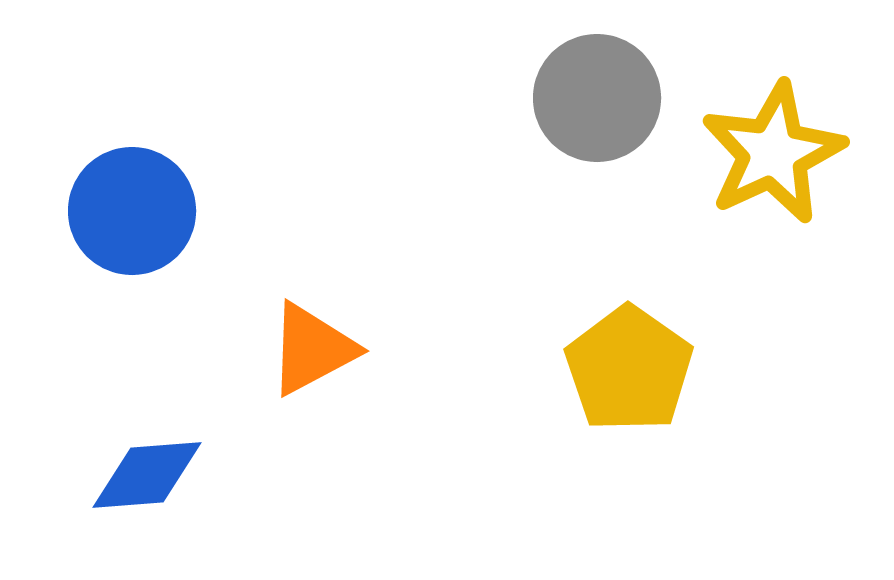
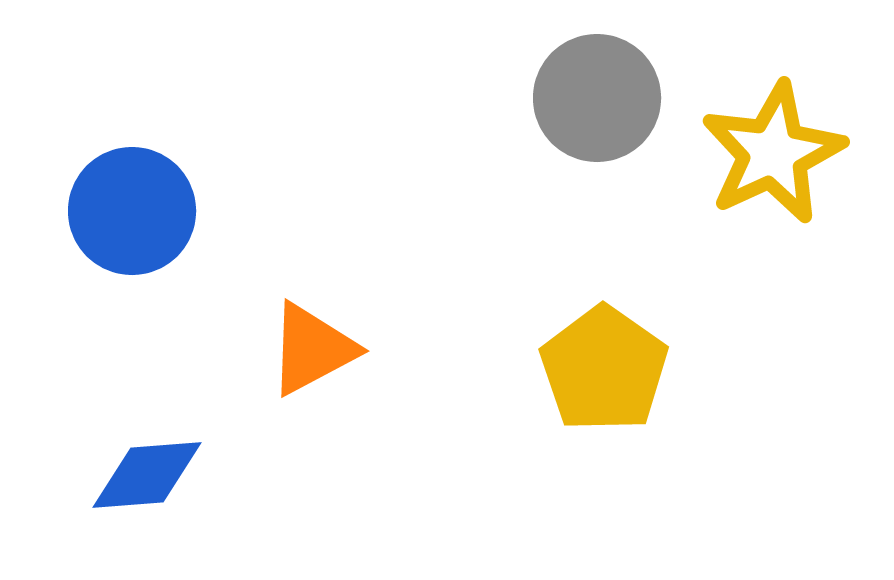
yellow pentagon: moved 25 px left
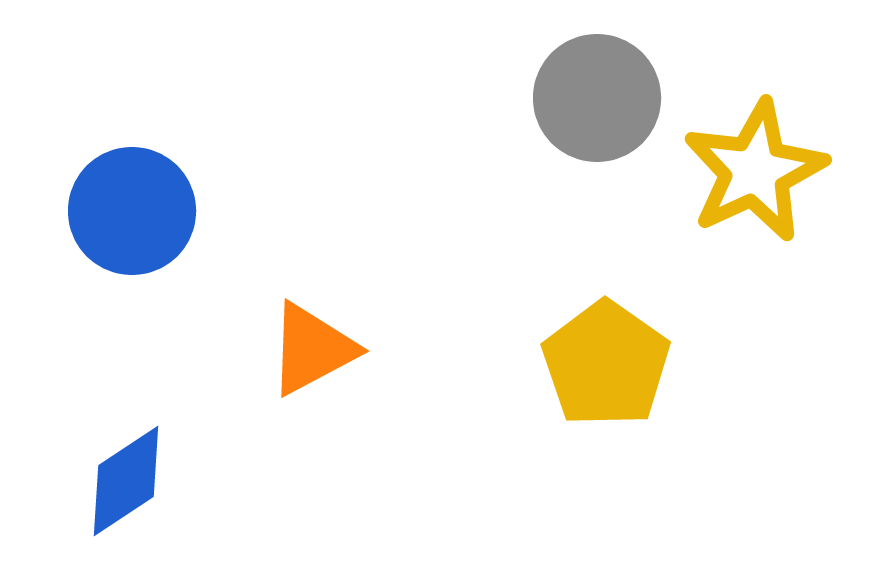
yellow star: moved 18 px left, 18 px down
yellow pentagon: moved 2 px right, 5 px up
blue diamond: moved 21 px left, 6 px down; rotated 29 degrees counterclockwise
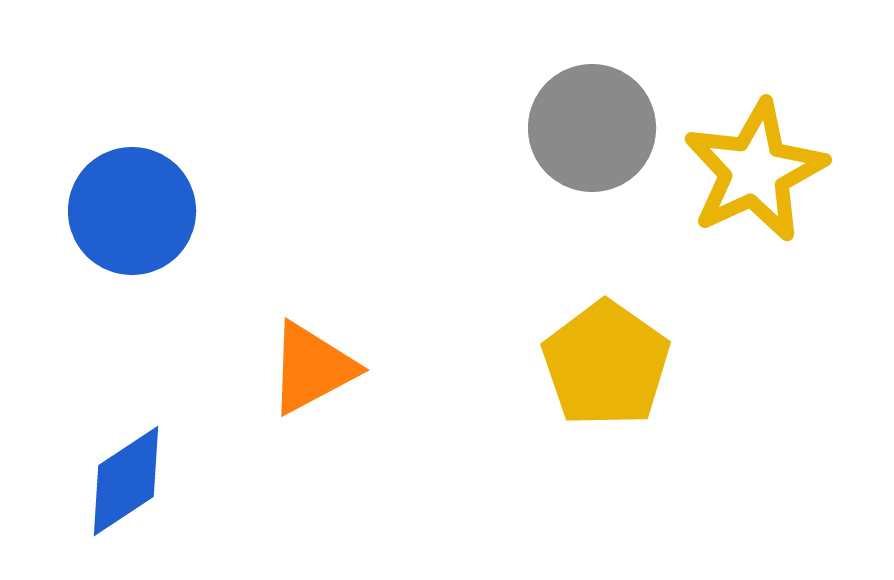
gray circle: moved 5 px left, 30 px down
orange triangle: moved 19 px down
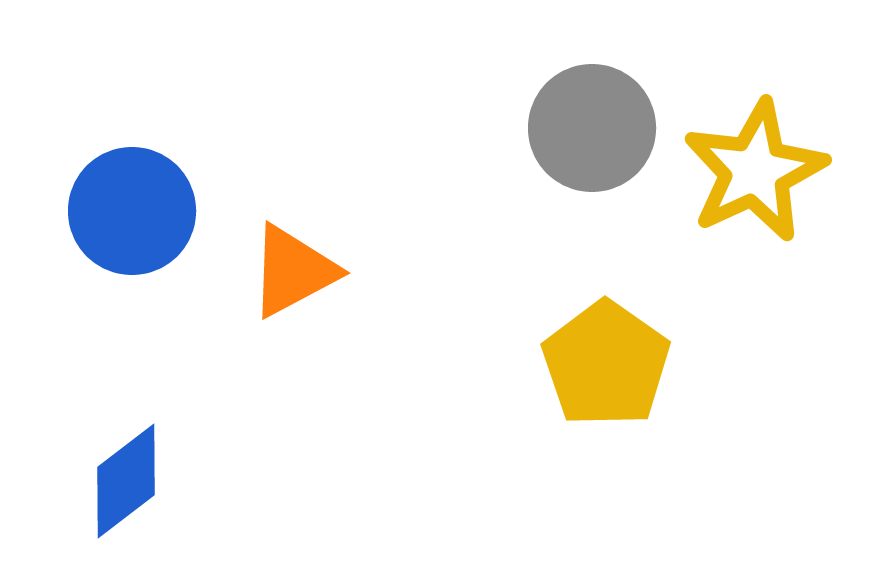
orange triangle: moved 19 px left, 97 px up
blue diamond: rotated 4 degrees counterclockwise
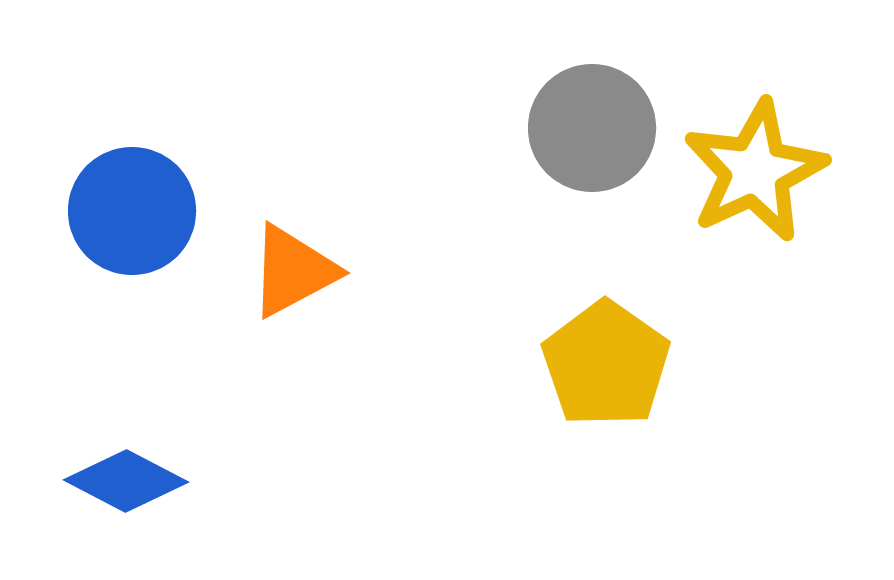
blue diamond: rotated 65 degrees clockwise
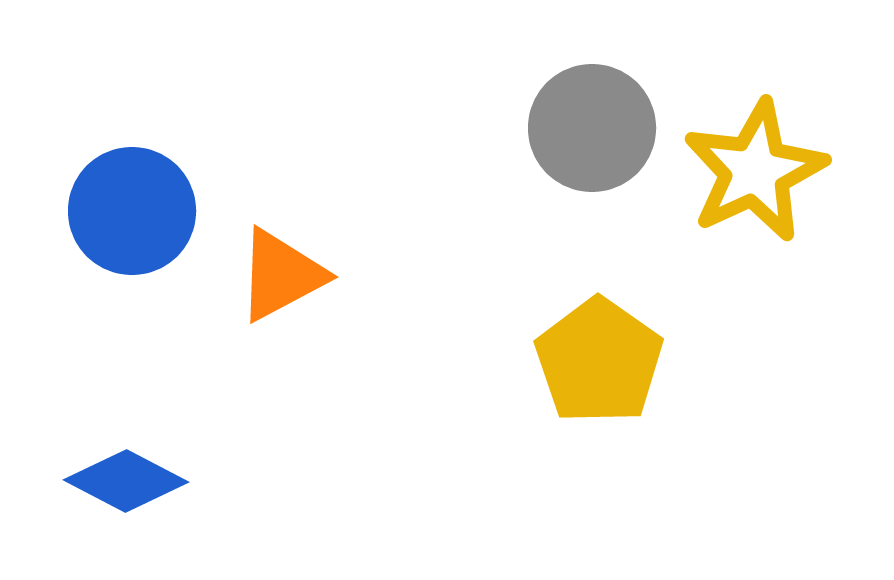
orange triangle: moved 12 px left, 4 px down
yellow pentagon: moved 7 px left, 3 px up
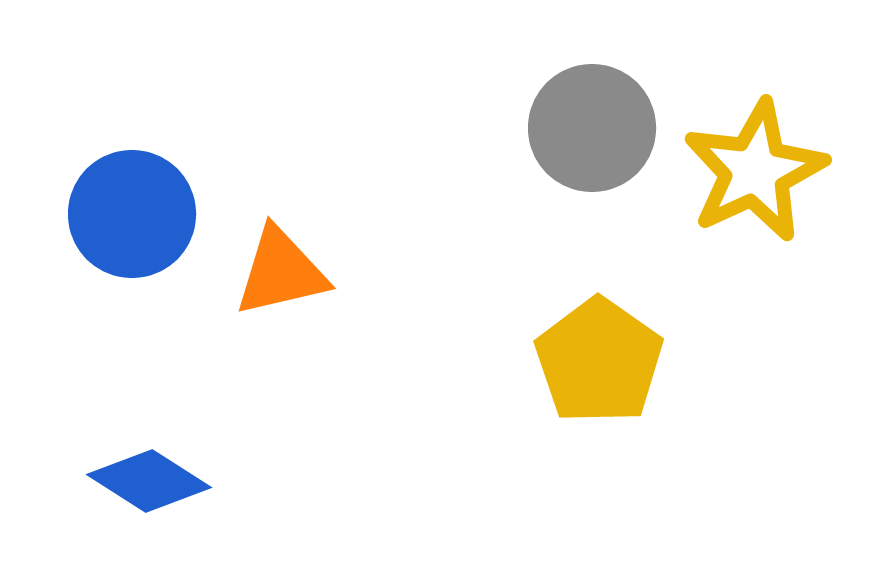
blue circle: moved 3 px down
orange triangle: moved 3 px up; rotated 15 degrees clockwise
blue diamond: moved 23 px right; rotated 5 degrees clockwise
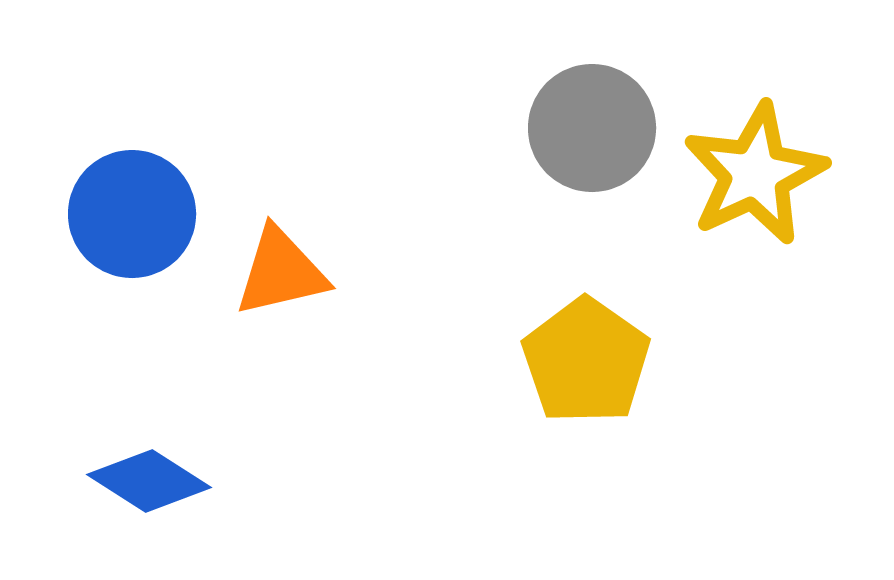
yellow star: moved 3 px down
yellow pentagon: moved 13 px left
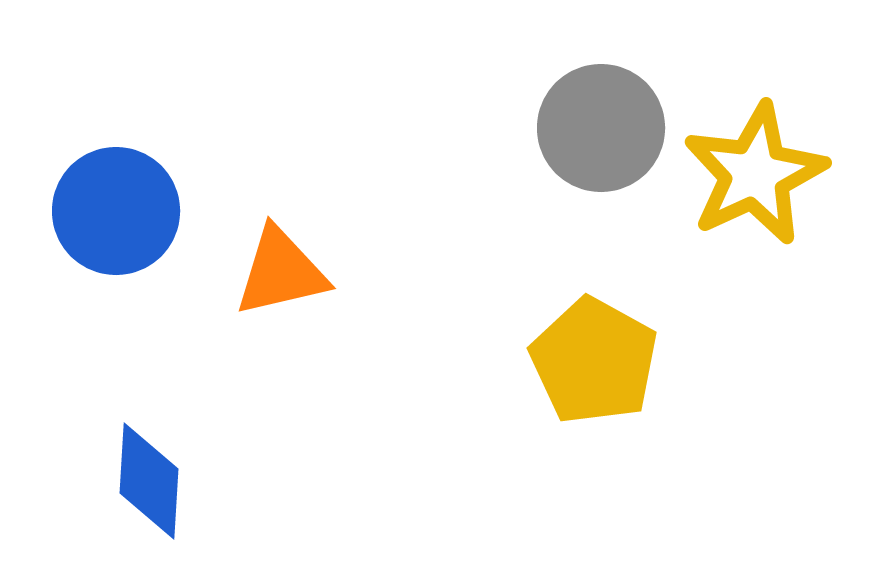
gray circle: moved 9 px right
blue circle: moved 16 px left, 3 px up
yellow pentagon: moved 8 px right; rotated 6 degrees counterclockwise
blue diamond: rotated 61 degrees clockwise
